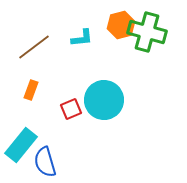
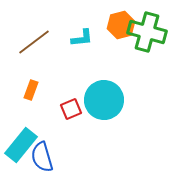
brown line: moved 5 px up
blue semicircle: moved 3 px left, 5 px up
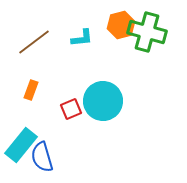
cyan circle: moved 1 px left, 1 px down
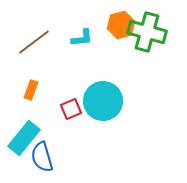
cyan rectangle: moved 3 px right, 7 px up
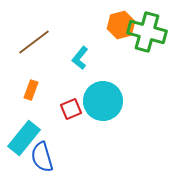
cyan L-shape: moved 2 px left, 20 px down; rotated 135 degrees clockwise
